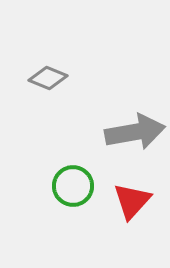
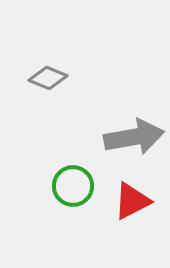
gray arrow: moved 1 px left, 5 px down
red triangle: rotated 21 degrees clockwise
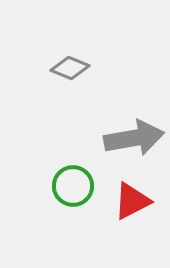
gray diamond: moved 22 px right, 10 px up
gray arrow: moved 1 px down
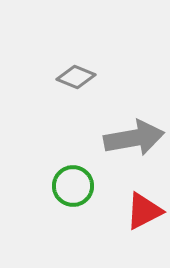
gray diamond: moved 6 px right, 9 px down
red triangle: moved 12 px right, 10 px down
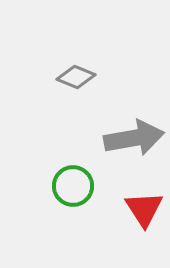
red triangle: moved 2 px up; rotated 36 degrees counterclockwise
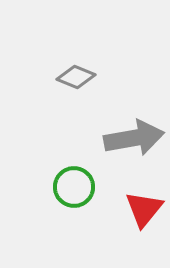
green circle: moved 1 px right, 1 px down
red triangle: rotated 12 degrees clockwise
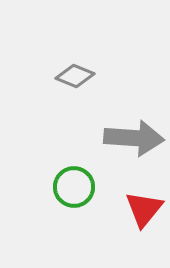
gray diamond: moved 1 px left, 1 px up
gray arrow: rotated 14 degrees clockwise
